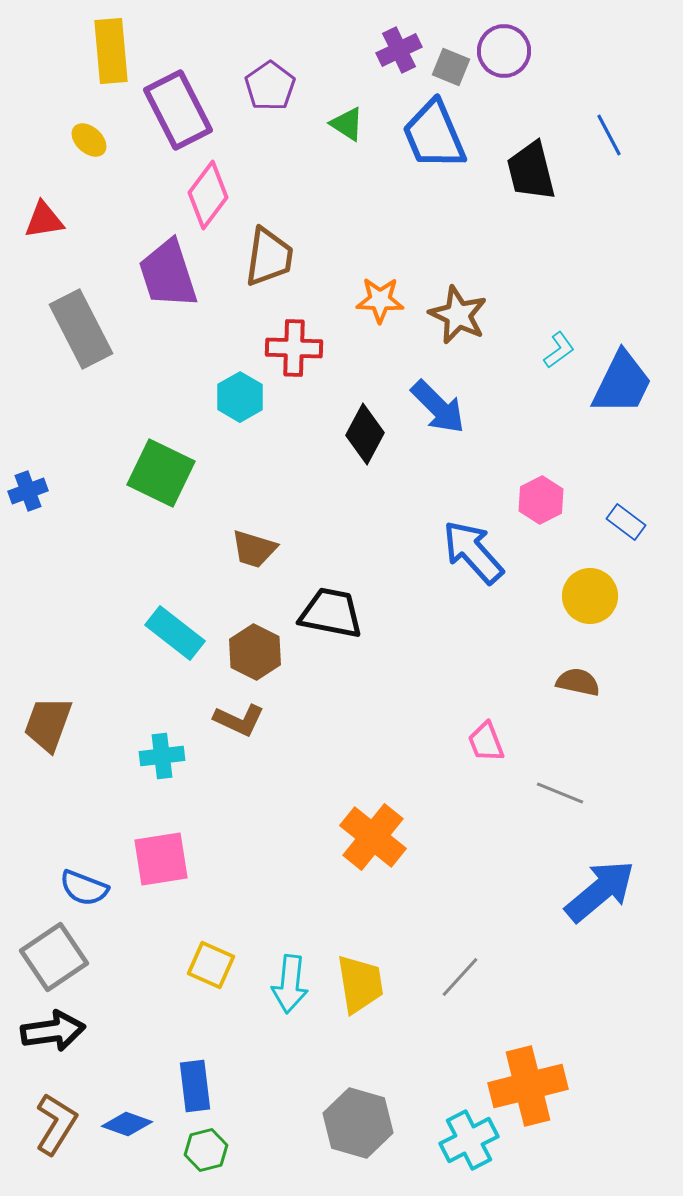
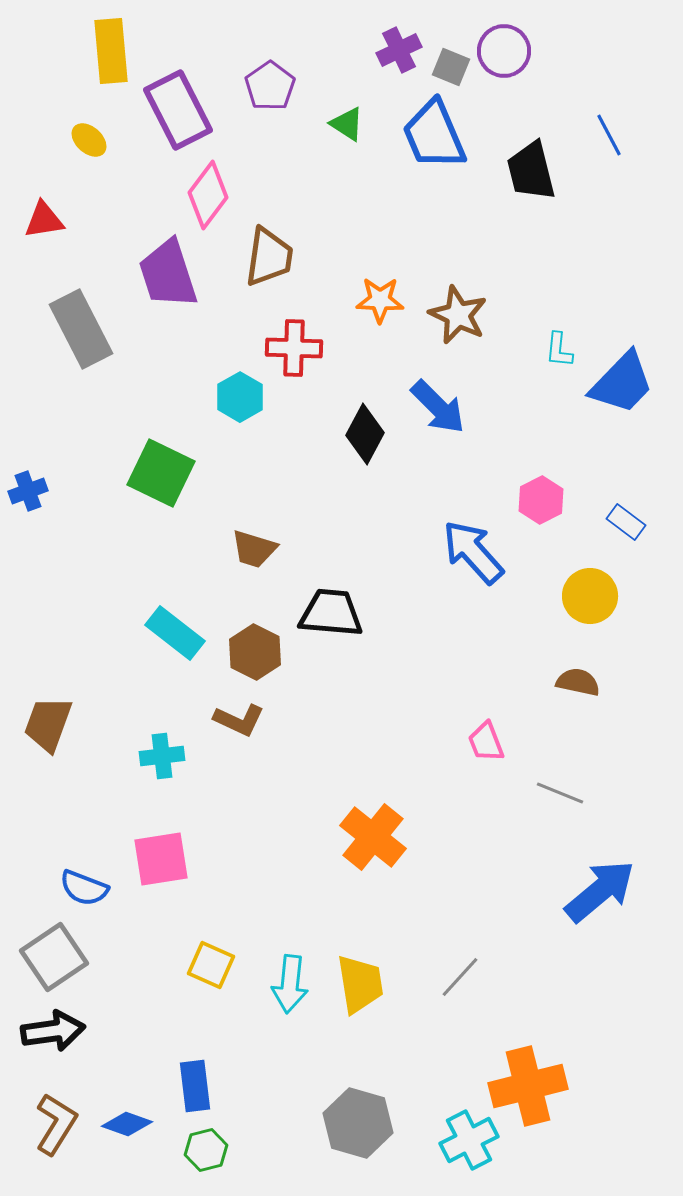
cyan L-shape at (559, 350): rotated 132 degrees clockwise
blue trapezoid at (622, 383): rotated 18 degrees clockwise
black trapezoid at (331, 613): rotated 6 degrees counterclockwise
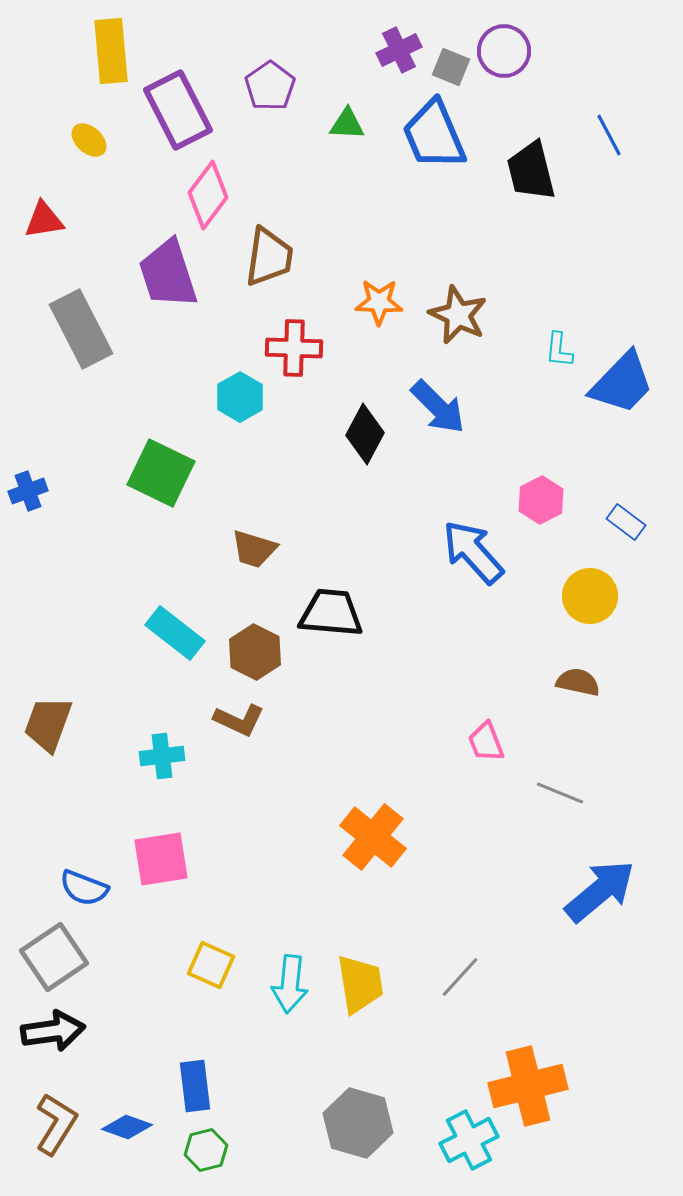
green triangle at (347, 124): rotated 30 degrees counterclockwise
orange star at (380, 300): moved 1 px left, 2 px down
blue diamond at (127, 1124): moved 3 px down
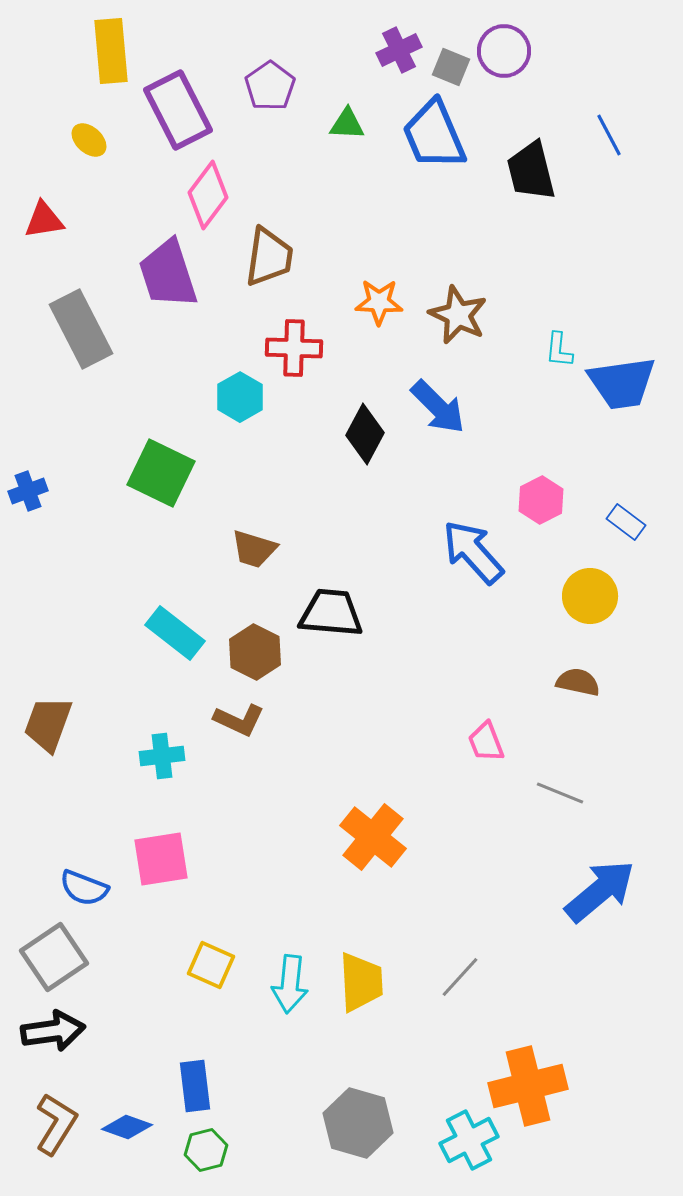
blue trapezoid at (622, 383): rotated 38 degrees clockwise
yellow trapezoid at (360, 984): moved 1 px right, 2 px up; rotated 6 degrees clockwise
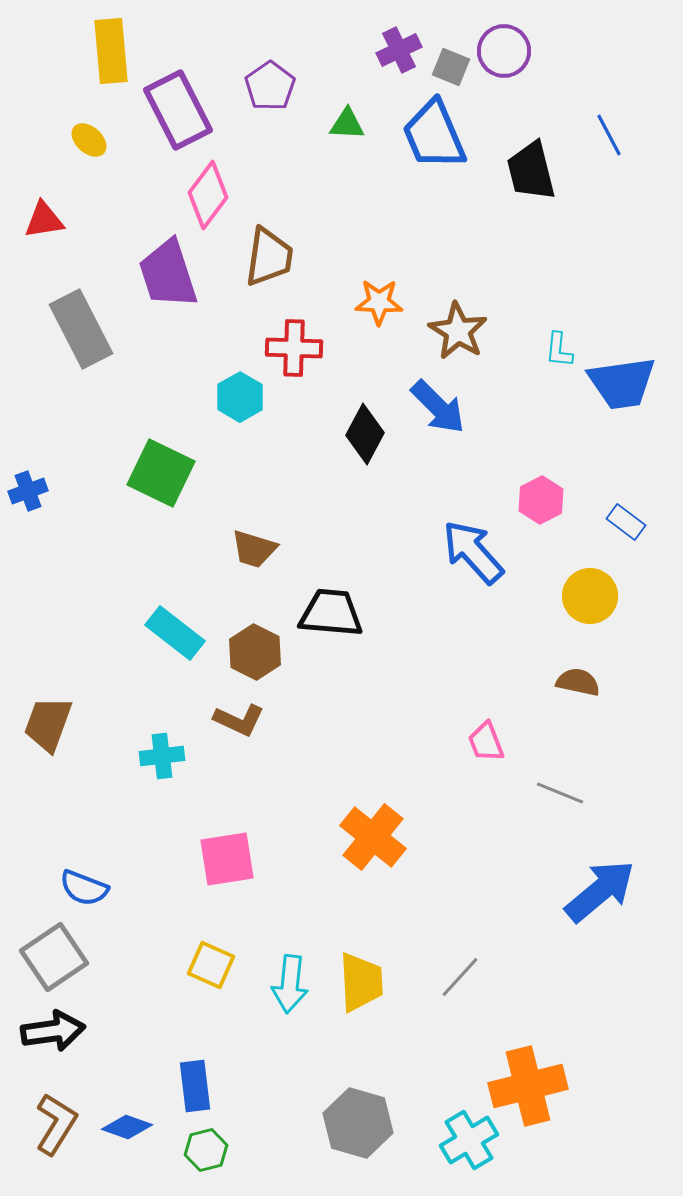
brown star at (458, 315): moved 16 px down; rotated 6 degrees clockwise
pink square at (161, 859): moved 66 px right
cyan cross at (469, 1140): rotated 4 degrees counterclockwise
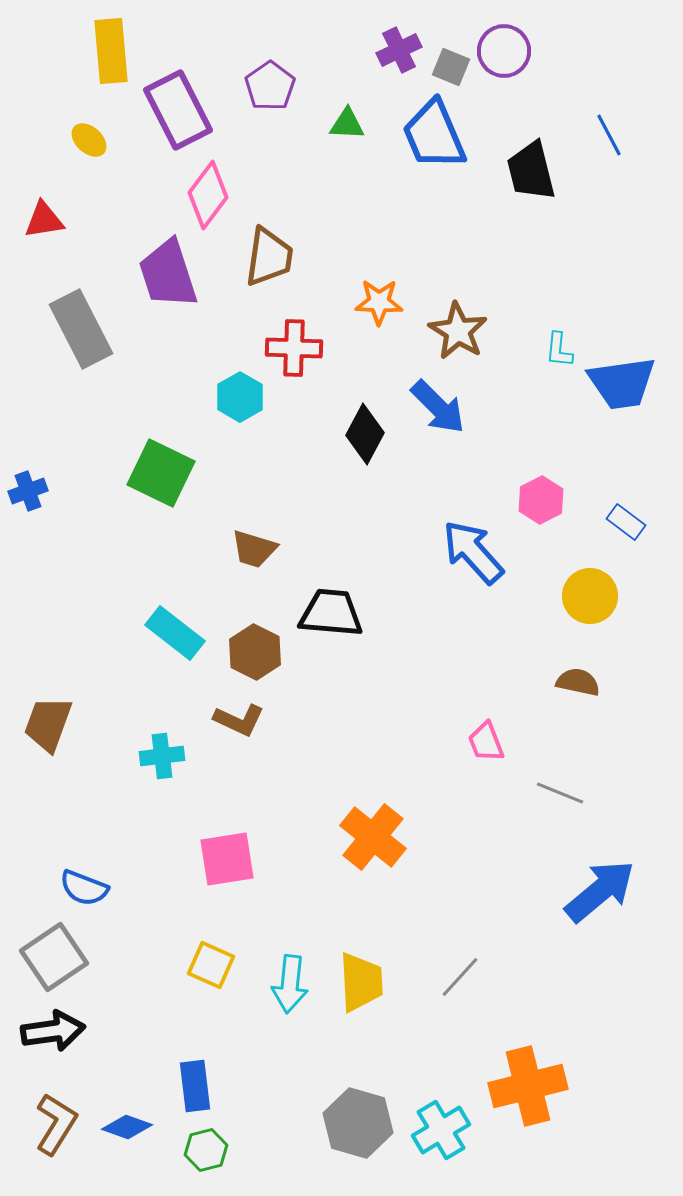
cyan cross at (469, 1140): moved 28 px left, 10 px up
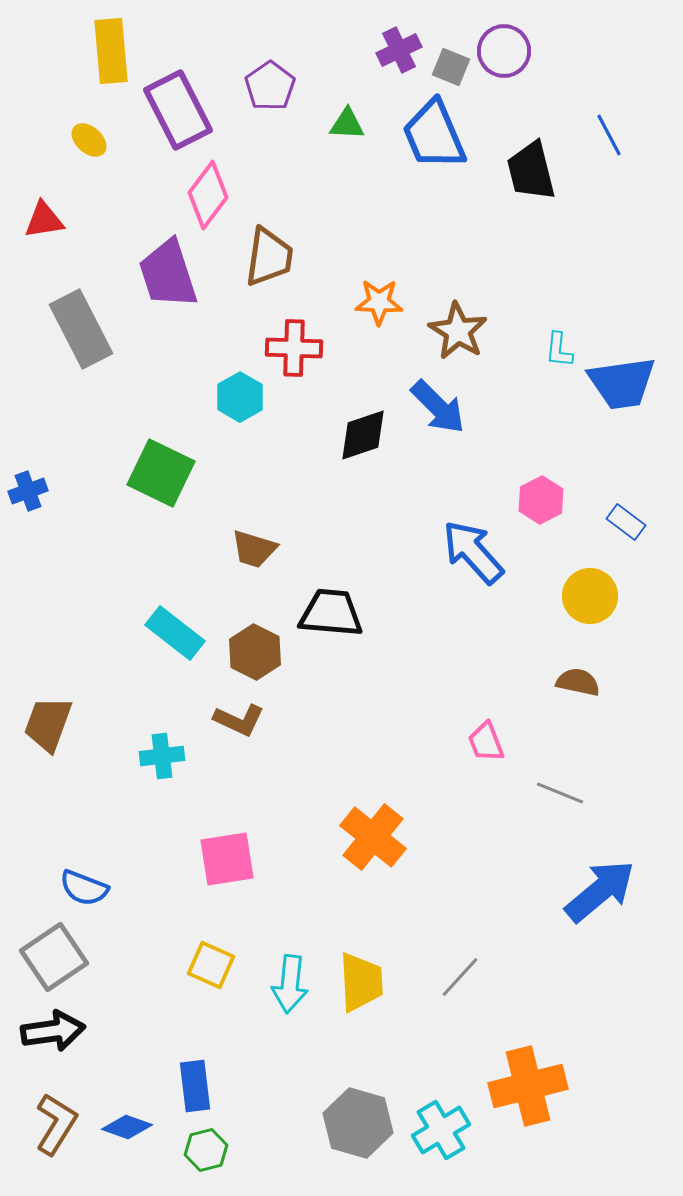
black diamond at (365, 434): moved 2 px left, 1 px down; rotated 44 degrees clockwise
